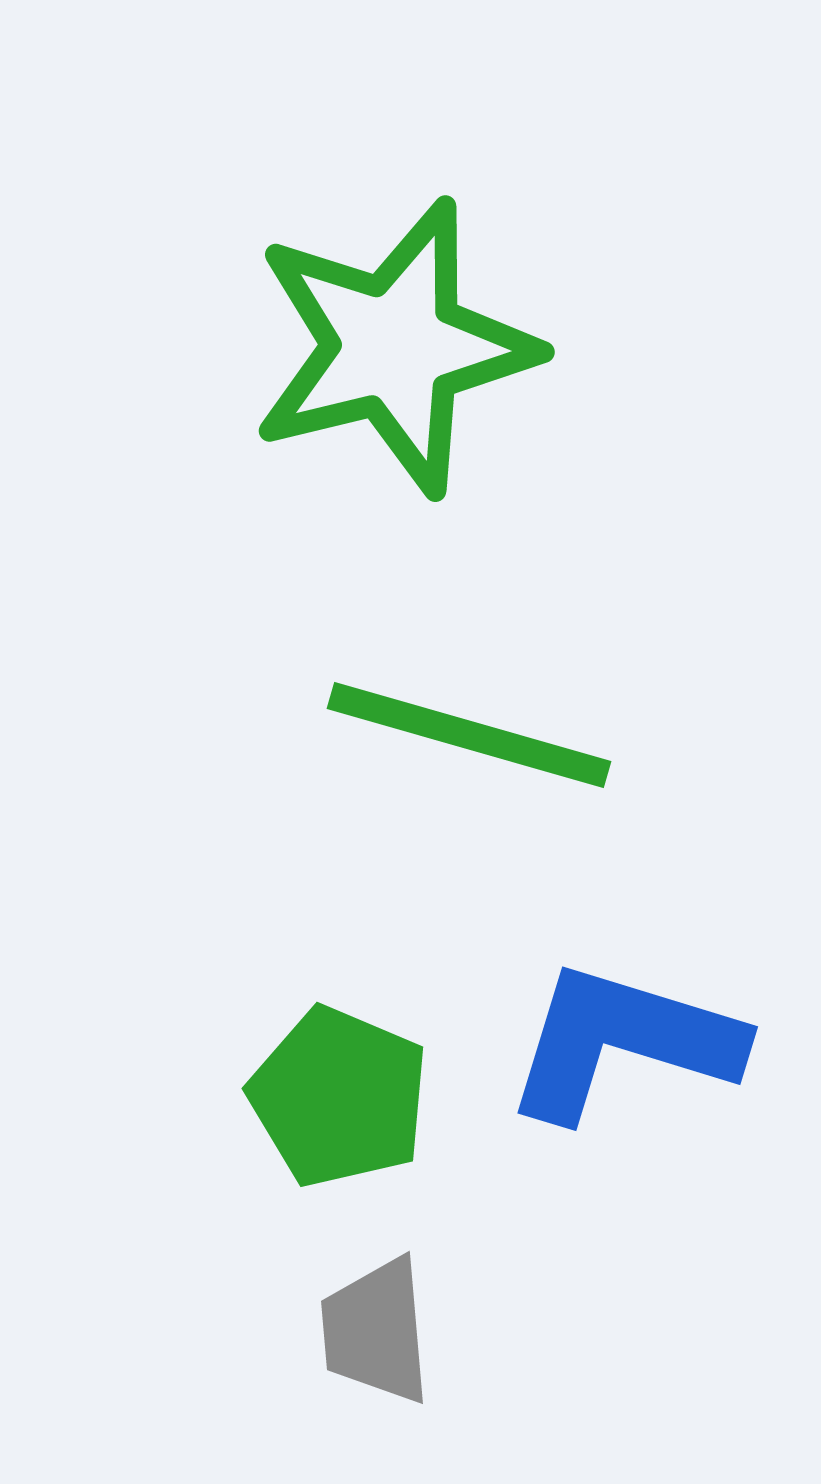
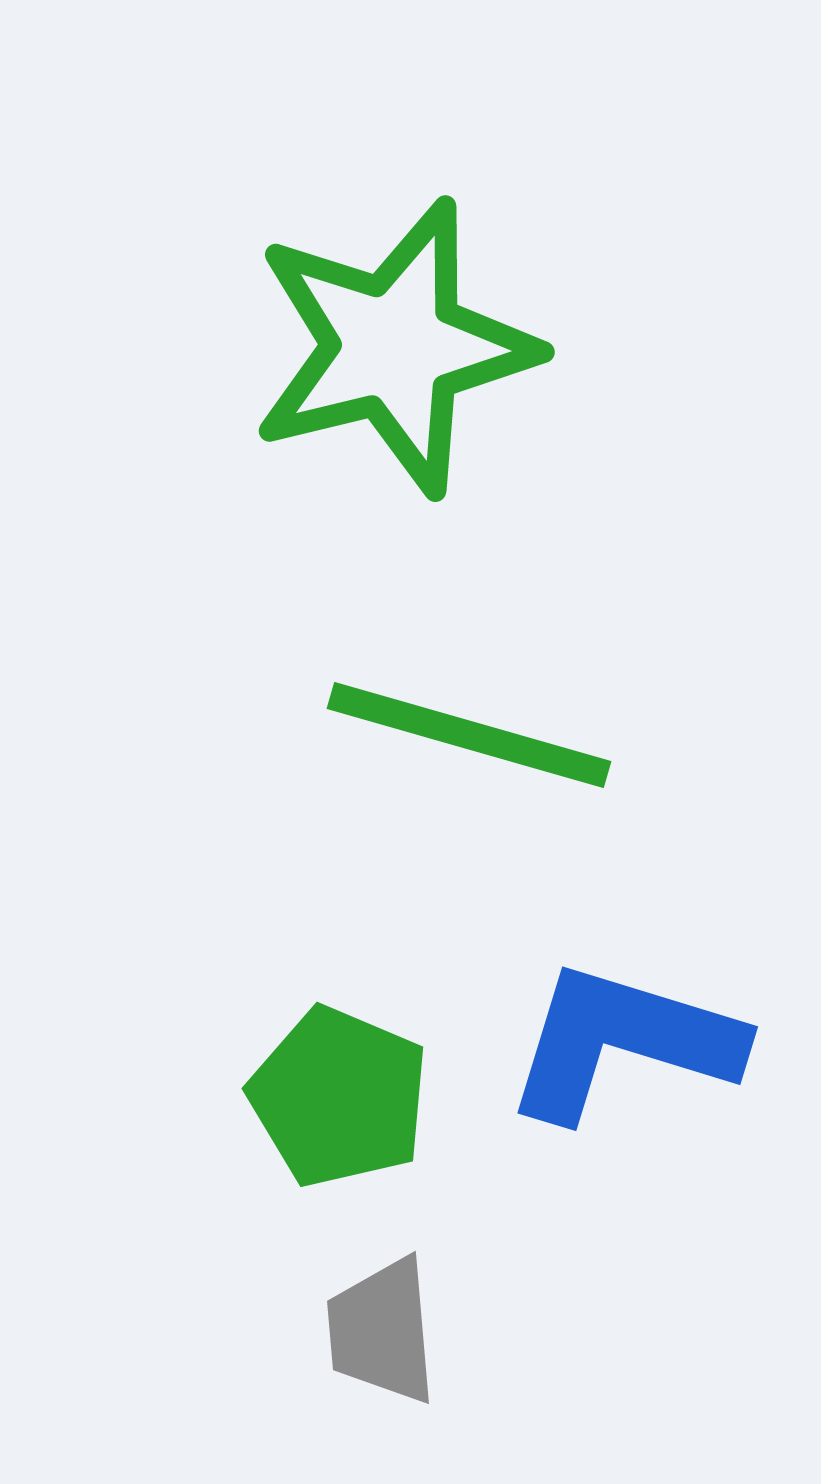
gray trapezoid: moved 6 px right
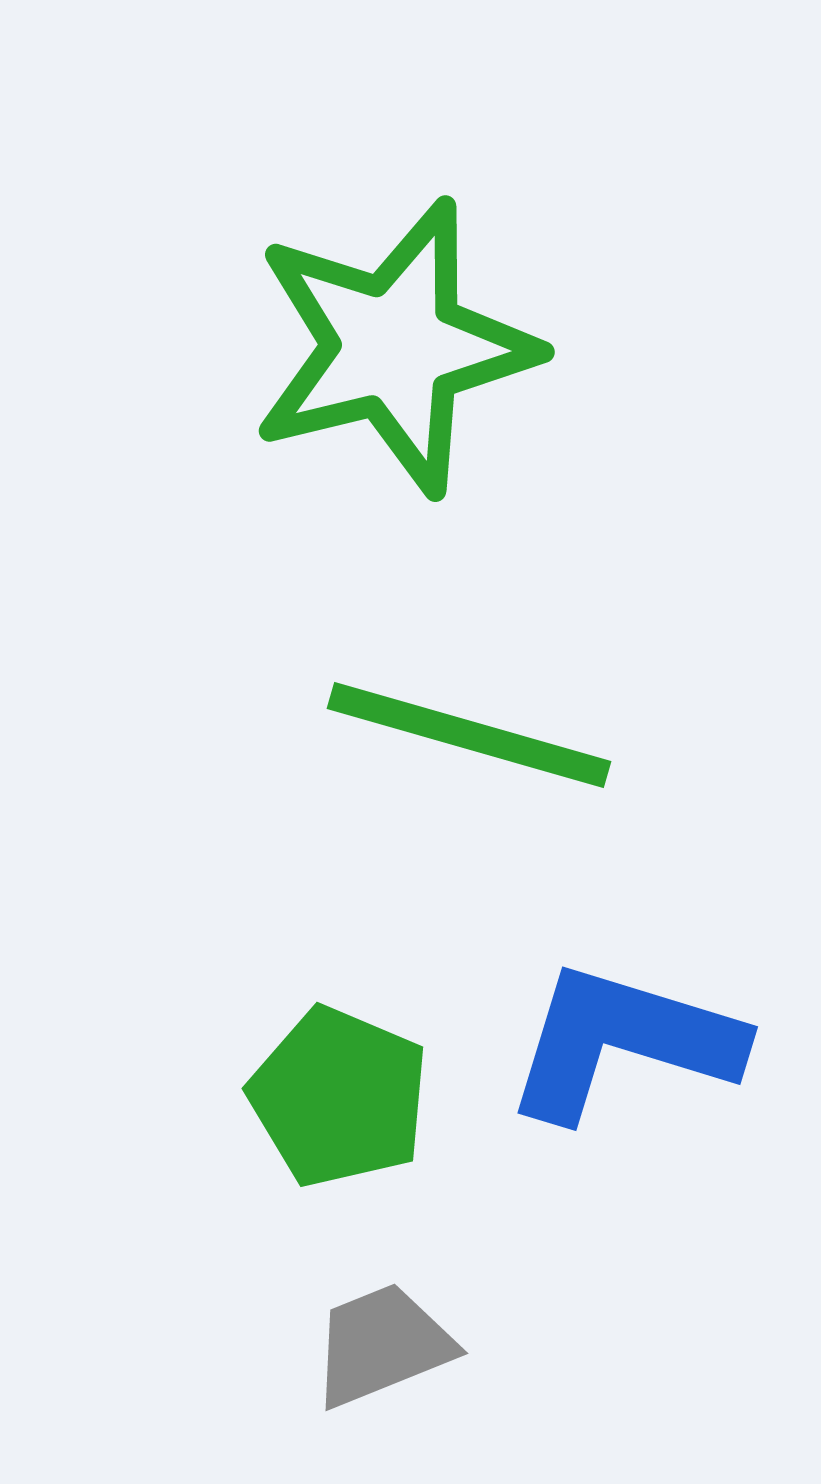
gray trapezoid: moved 14 px down; rotated 73 degrees clockwise
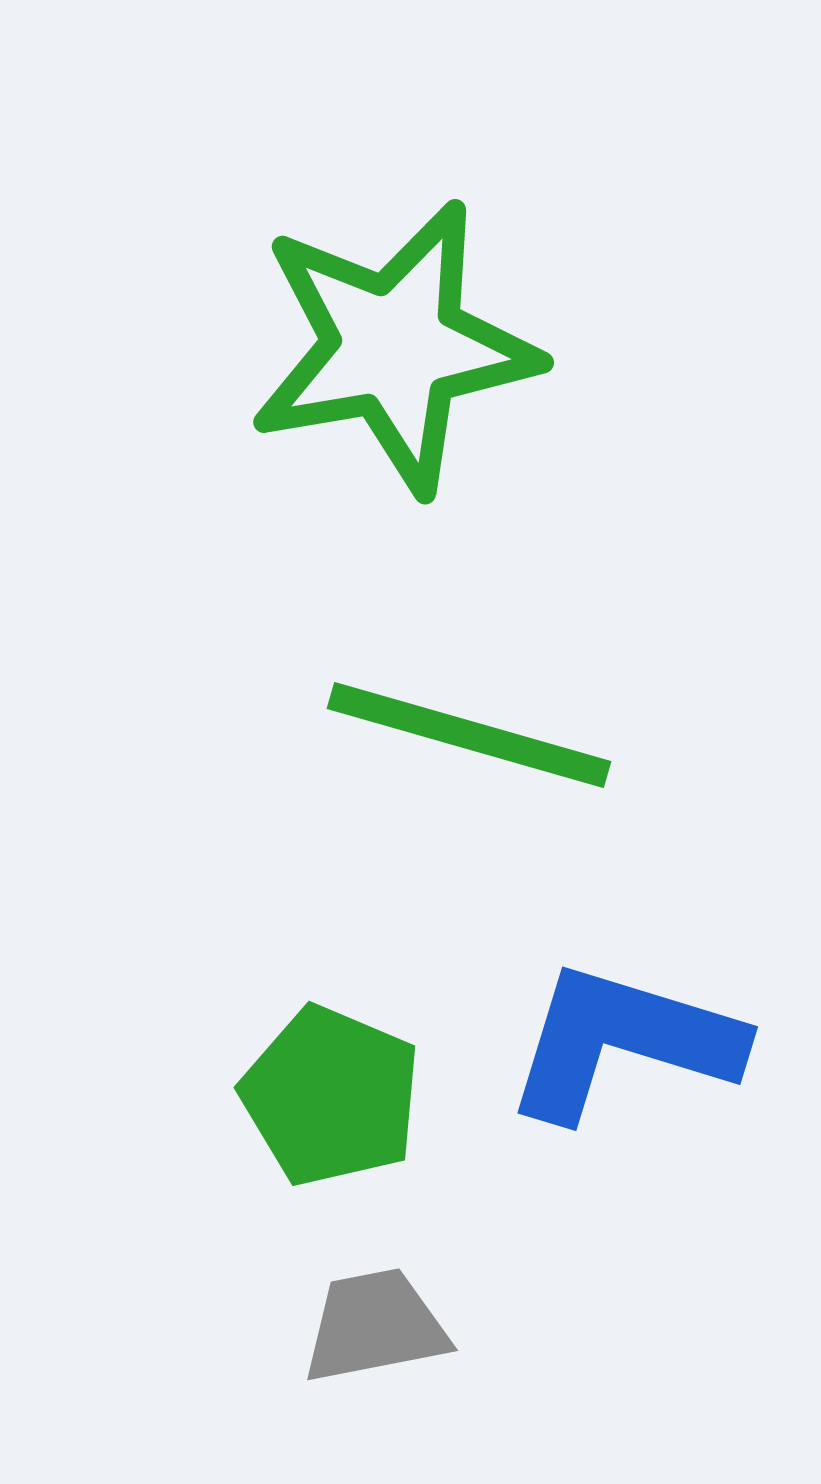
green star: rotated 4 degrees clockwise
green pentagon: moved 8 px left, 1 px up
gray trapezoid: moved 7 px left, 19 px up; rotated 11 degrees clockwise
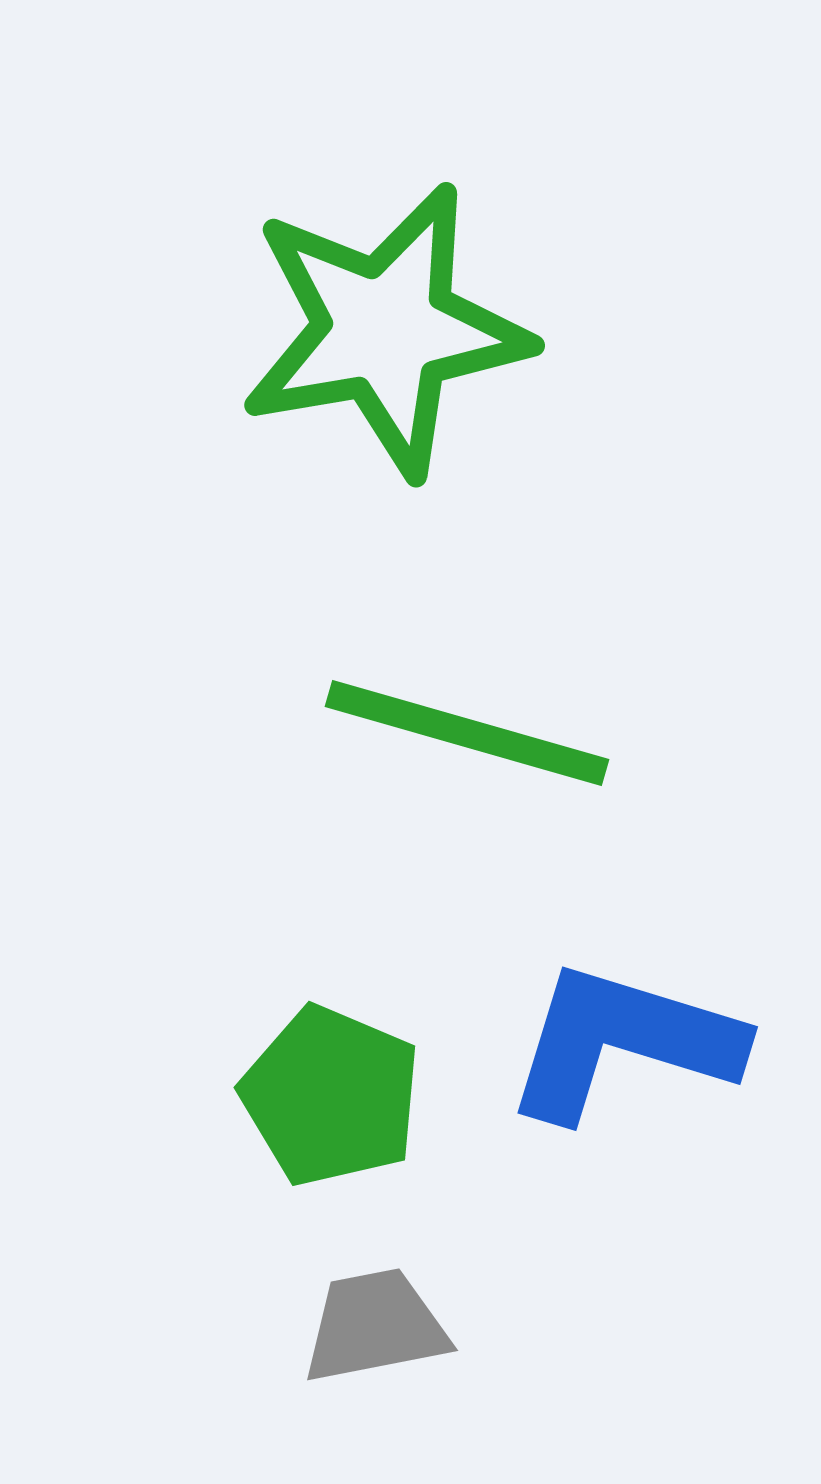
green star: moved 9 px left, 17 px up
green line: moved 2 px left, 2 px up
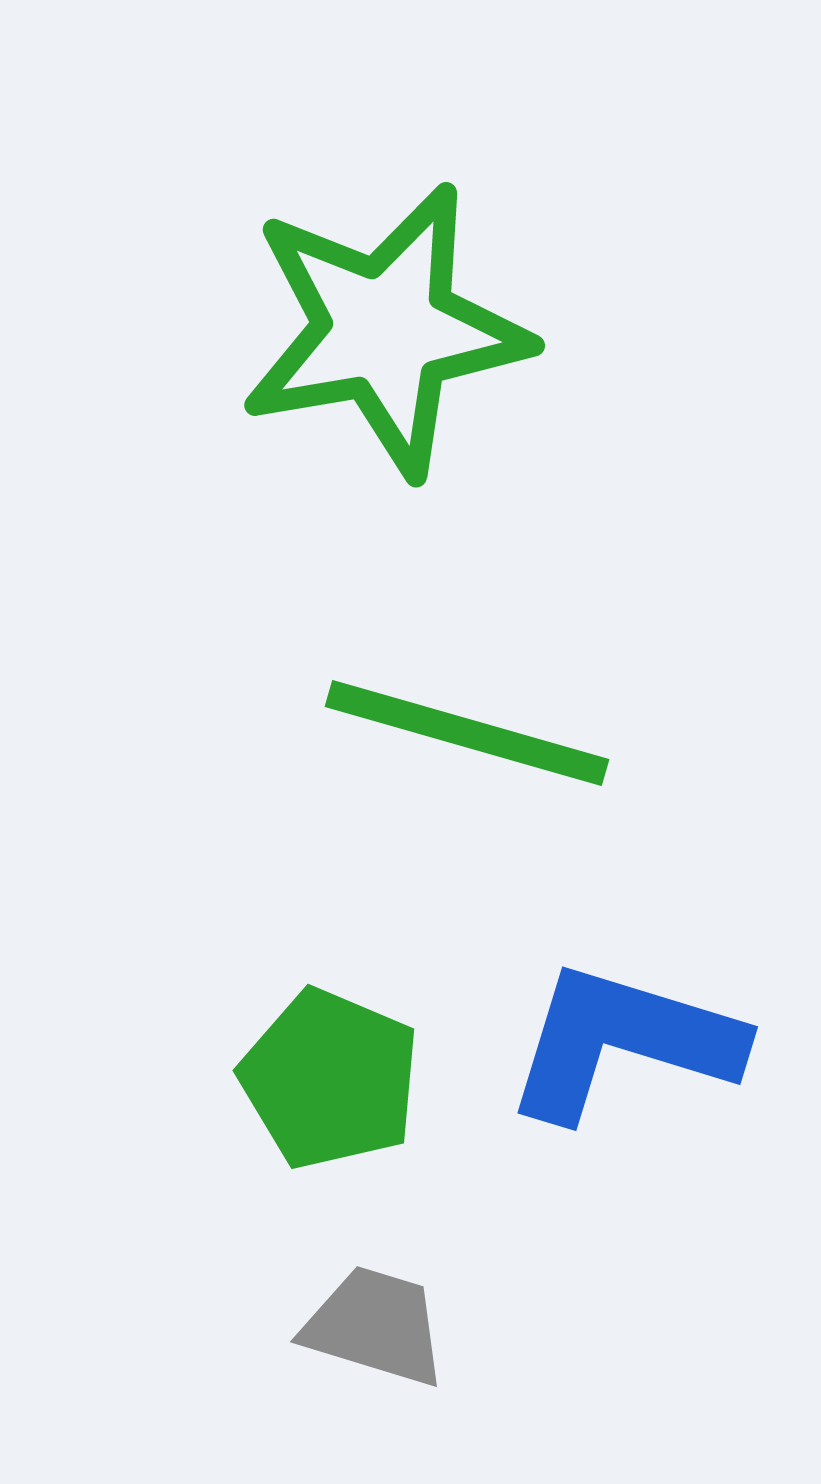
green pentagon: moved 1 px left, 17 px up
gray trapezoid: rotated 28 degrees clockwise
